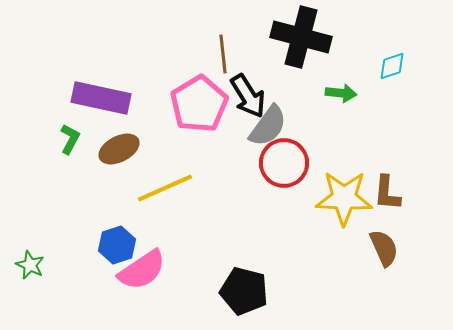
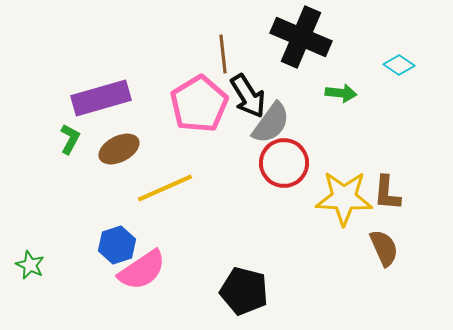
black cross: rotated 8 degrees clockwise
cyan diamond: moved 7 px right, 1 px up; rotated 52 degrees clockwise
purple rectangle: rotated 28 degrees counterclockwise
gray semicircle: moved 3 px right, 3 px up
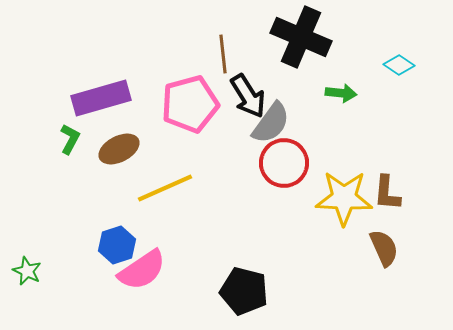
pink pentagon: moved 9 px left; rotated 16 degrees clockwise
green star: moved 3 px left, 6 px down
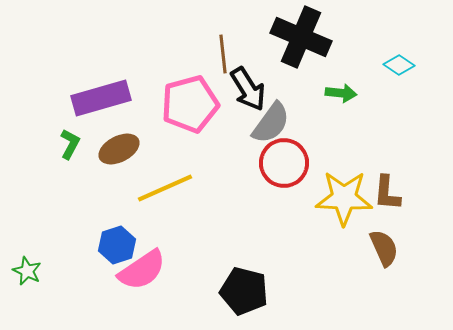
black arrow: moved 7 px up
green L-shape: moved 5 px down
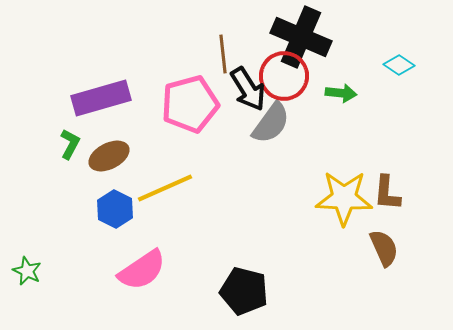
brown ellipse: moved 10 px left, 7 px down
red circle: moved 87 px up
blue hexagon: moved 2 px left, 36 px up; rotated 15 degrees counterclockwise
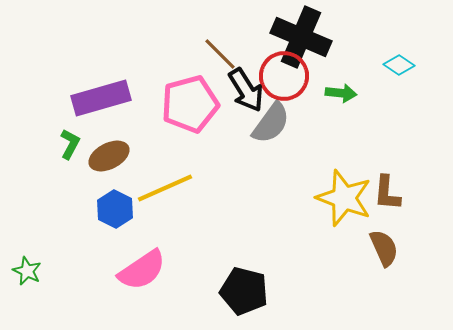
brown line: moved 3 px left; rotated 39 degrees counterclockwise
black arrow: moved 2 px left, 1 px down
yellow star: rotated 18 degrees clockwise
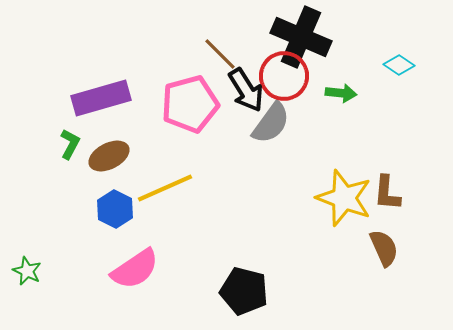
pink semicircle: moved 7 px left, 1 px up
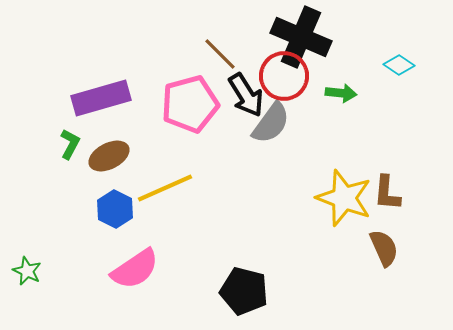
black arrow: moved 5 px down
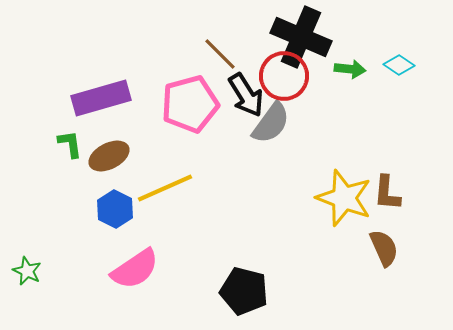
green arrow: moved 9 px right, 24 px up
green L-shape: rotated 36 degrees counterclockwise
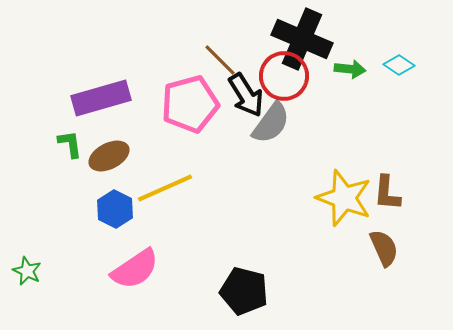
black cross: moved 1 px right, 2 px down
brown line: moved 6 px down
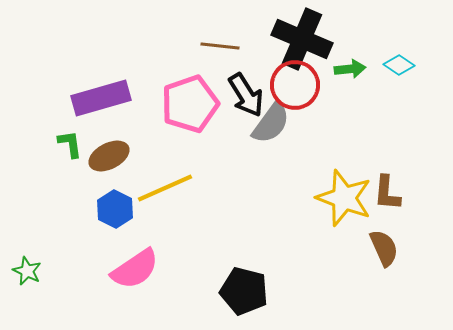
brown line: moved 14 px up; rotated 39 degrees counterclockwise
green arrow: rotated 12 degrees counterclockwise
red circle: moved 11 px right, 9 px down
pink pentagon: rotated 4 degrees counterclockwise
